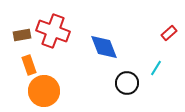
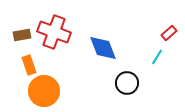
red cross: moved 1 px right, 1 px down
blue diamond: moved 1 px left, 1 px down
cyan line: moved 1 px right, 11 px up
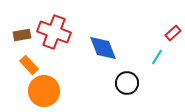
red rectangle: moved 4 px right
orange rectangle: rotated 24 degrees counterclockwise
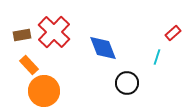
red cross: rotated 24 degrees clockwise
cyan line: rotated 14 degrees counterclockwise
